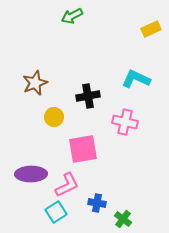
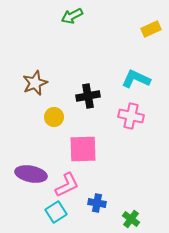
pink cross: moved 6 px right, 6 px up
pink square: rotated 8 degrees clockwise
purple ellipse: rotated 12 degrees clockwise
green cross: moved 8 px right
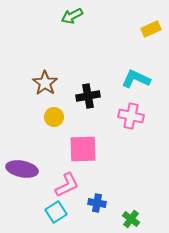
brown star: moved 10 px right; rotated 15 degrees counterclockwise
purple ellipse: moved 9 px left, 5 px up
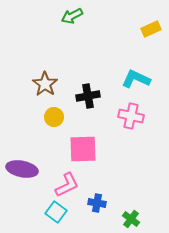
brown star: moved 1 px down
cyan square: rotated 20 degrees counterclockwise
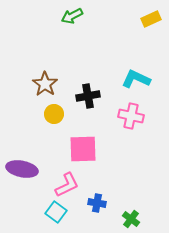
yellow rectangle: moved 10 px up
yellow circle: moved 3 px up
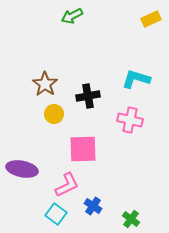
cyan L-shape: rotated 8 degrees counterclockwise
pink cross: moved 1 px left, 4 px down
blue cross: moved 4 px left, 3 px down; rotated 24 degrees clockwise
cyan square: moved 2 px down
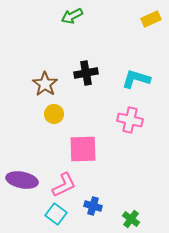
black cross: moved 2 px left, 23 px up
purple ellipse: moved 11 px down
pink L-shape: moved 3 px left
blue cross: rotated 18 degrees counterclockwise
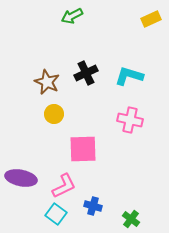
black cross: rotated 15 degrees counterclockwise
cyan L-shape: moved 7 px left, 3 px up
brown star: moved 2 px right, 2 px up; rotated 10 degrees counterclockwise
purple ellipse: moved 1 px left, 2 px up
pink L-shape: moved 1 px down
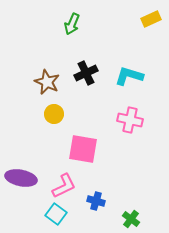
green arrow: moved 8 px down; rotated 40 degrees counterclockwise
pink square: rotated 12 degrees clockwise
blue cross: moved 3 px right, 5 px up
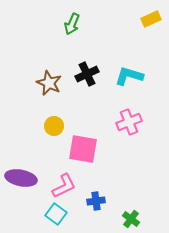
black cross: moved 1 px right, 1 px down
brown star: moved 2 px right, 1 px down
yellow circle: moved 12 px down
pink cross: moved 1 px left, 2 px down; rotated 35 degrees counterclockwise
blue cross: rotated 24 degrees counterclockwise
